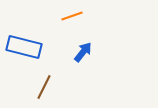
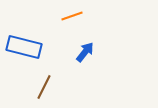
blue arrow: moved 2 px right
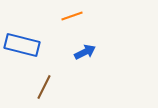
blue rectangle: moved 2 px left, 2 px up
blue arrow: rotated 25 degrees clockwise
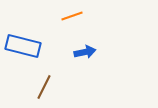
blue rectangle: moved 1 px right, 1 px down
blue arrow: rotated 15 degrees clockwise
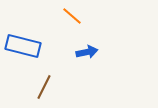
orange line: rotated 60 degrees clockwise
blue arrow: moved 2 px right
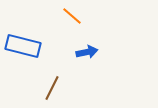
brown line: moved 8 px right, 1 px down
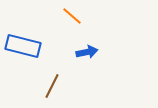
brown line: moved 2 px up
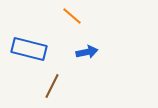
blue rectangle: moved 6 px right, 3 px down
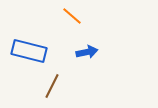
blue rectangle: moved 2 px down
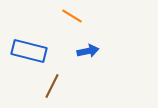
orange line: rotated 10 degrees counterclockwise
blue arrow: moved 1 px right, 1 px up
